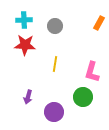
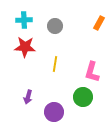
red star: moved 2 px down
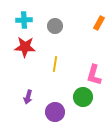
pink L-shape: moved 2 px right, 3 px down
purple circle: moved 1 px right
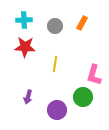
orange rectangle: moved 17 px left
purple circle: moved 2 px right, 2 px up
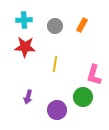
orange rectangle: moved 2 px down
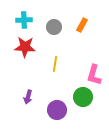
gray circle: moved 1 px left, 1 px down
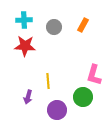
orange rectangle: moved 1 px right
red star: moved 1 px up
yellow line: moved 7 px left, 17 px down; rotated 14 degrees counterclockwise
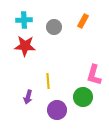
orange rectangle: moved 4 px up
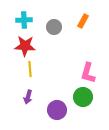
pink L-shape: moved 6 px left, 2 px up
yellow line: moved 18 px left, 12 px up
